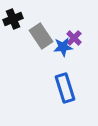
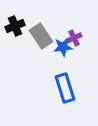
black cross: moved 2 px right, 7 px down
purple cross: rotated 21 degrees clockwise
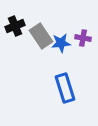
purple cross: moved 9 px right; rotated 35 degrees clockwise
blue star: moved 2 px left, 4 px up
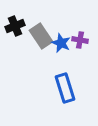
purple cross: moved 3 px left, 2 px down
blue star: rotated 30 degrees clockwise
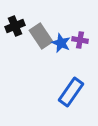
blue rectangle: moved 6 px right, 4 px down; rotated 52 degrees clockwise
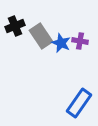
purple cross: moved 1 px down
blue rectangle: moved 8 px right, 11 px down
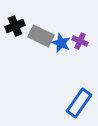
gray rectangle: rotated 30 degrees counterclockwise
purple cross: rotated 14 degrees clockwise
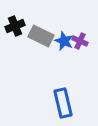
blue star: moved 3 px right, 2 px up
blue rectangle: moved 16 px left; rotated 48 degrees counterclockwise
